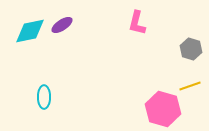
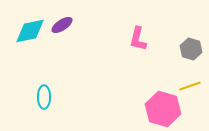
pink L-shape: moved 1 px right, 16 px down
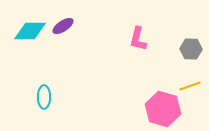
purple ellipse: moved 1 px right, 1 px down
cyan diamond: rotated 12 degrees clockwise
gray hexagon: rotated 15 degrees counterclockwise
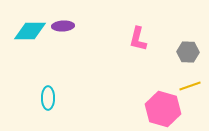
purple ellipse: rotated 30 degrees clockwise
gray hexagon: moved 3 px left, 3 px down
cyan ellipse: moved 4 px right, 1 px down
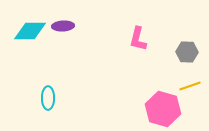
gray hexagon: moved 1 px left
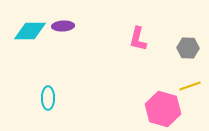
gray hexagon: moved 1 px right, 4 px up
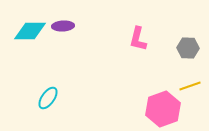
cyan ellipse: rotated 35 degrees clockwise
pink hexagon: rotated 24 degrees clockwise
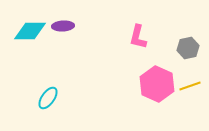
pink L-shape: moved 2 px up
gray hexagon: rotated 15 degrees counterclockwise
pink hexagon: moved 6 px left, 25 px up; rotated 16 degrees counterclockwise
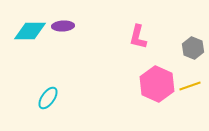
gray hexagon: moved 5 px right; rotated 25 degrees counterclockwise
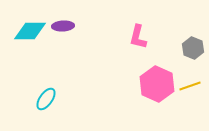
cyan ellipse: moved 2 px left, 1 px down
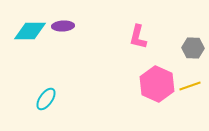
gray hexagon: rotated 20 degrees counterclockwise
